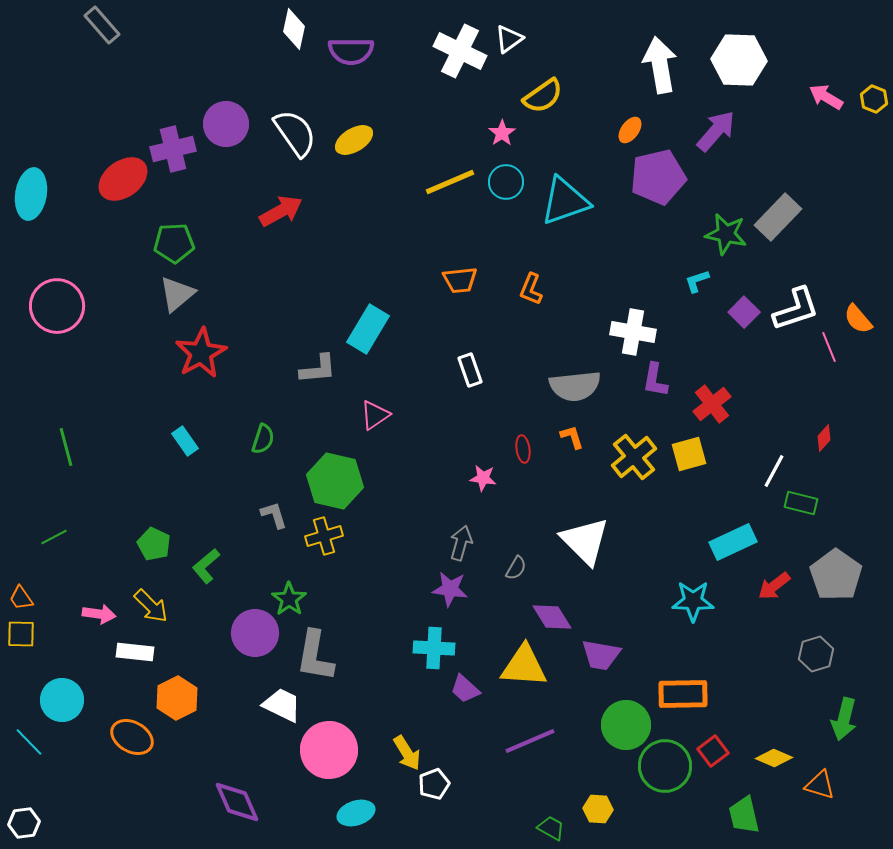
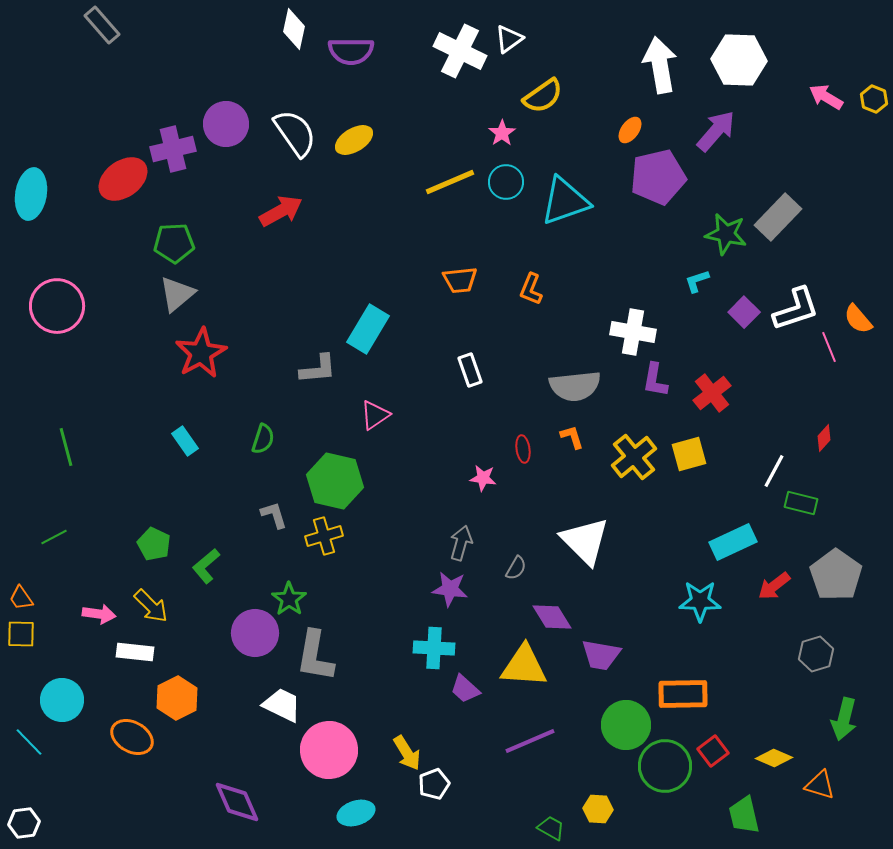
red cross at (712, 404): moved 11 px up
cyan star at (693, 601): moved 7 px right
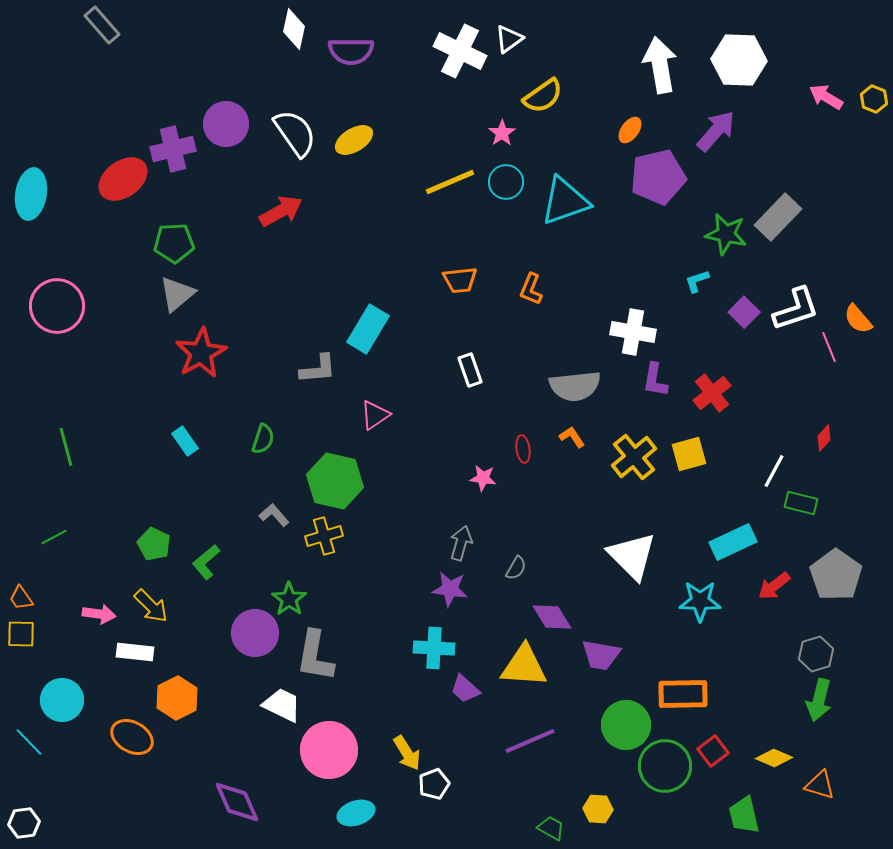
orange L-shape at (572, 437): rotated 16 degrees counterclockwise
gray L-shape at (274, 515): rotated 24 degrees counterclockwise
white triangle at (585, 541): moved 47 px right, 15 px down
green L-shape at (206, 566): moved 4 px up
green arrow at (844, 719): moved 25 px left, 19 px up
